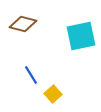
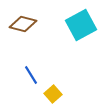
cyan square: moved 11 px up; rotated 16 degrees counterclockwise
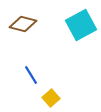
yellow square: moved 2 px left, 4 px down
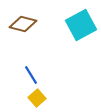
yellow square: moved 14 px left
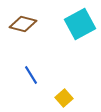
cyan square: moved 1 px left, 1 px up
yellow square: moved 27 px right
